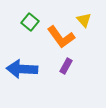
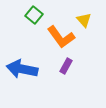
green square: moved 4 px right, 7 px up
blue arrow: rotated 8 degrees clockwise
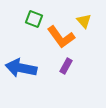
green square: moved 4 px down; rotated 18 degrees counterclockwise
yellow triangle: moved 1 px down
blue arrow: moved 1 px left, 1 px up
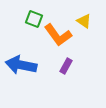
yellow triangle: rotated 14 degrees counterclockwise
orange L-shape: moved 3 px left, 2 px up
blue arrow: moved 3 px up
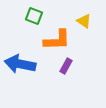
green square: moved 3 px up
orange L-shape: moved 1 px left, 5 px down; rotated 56 degrees counterclockwise
blue arrow: moved 1 px left, 1 px up
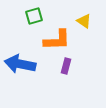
green square: rotated 36 degrees counterclockwise
purple rectangle: rotated 14 degrees counterclockwise
